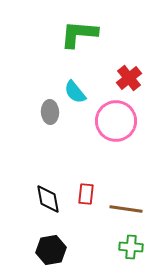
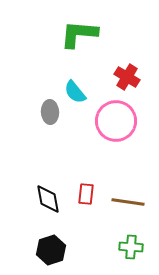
red cross: moved 2 px left, 1 px up; rotated 20 degrees counterclockwise
brown line: moved 2 px right, 7 px up
black hexagon: rotated 8 degrees counterclockwise
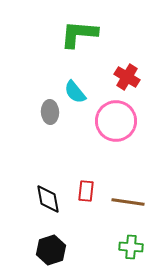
red rectangle: moved 3 px up
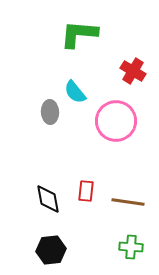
red cross: moved 6 px right, 6 px up
black hexagon: rotated 12 degrees clockwise
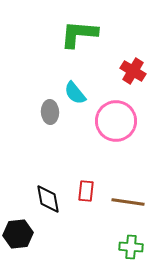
cyan semicircle: moved 1 px down
black hexagon: moved 33 px left, 16 px up
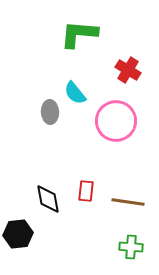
red cross: moved 5 px left, 1 px up
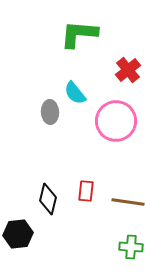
red cross: rotated 20 degrees clockwise
black diamond: rotated 24 degrees clockwise
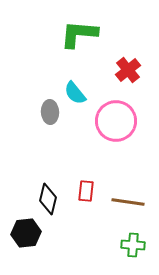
black hexagon: moved 8 px right, 1 px up
green cross: moved 2 px right, 2 px up
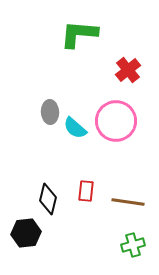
cyan semicircle: moved 35 px down; rotated 10 degrees counterclockwise
green cross: rotated 20 degrees counterclockwise
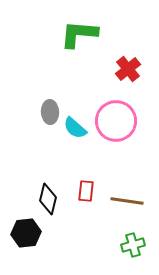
red cross: moved 1 px up
brown line: moved 1 px left, 1 px up
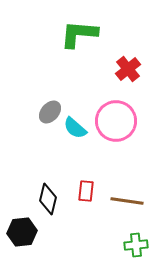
gray ellipse: rotated 45 degrees clockwise
black hexagon: moved 4 px left, 1 px up
green cross: moved 3 px right; rotated 10 degrees clockwise
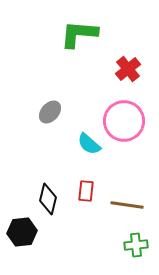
pink circle: moved 8 px right
cyan semicircle: moved 14 px right, 16 px down
brown line: moved 4 px down
